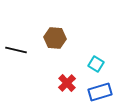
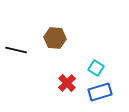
cyan square: moved 4 px down
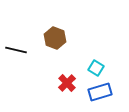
brown hexagon: rotated 15 degrees clockwise
